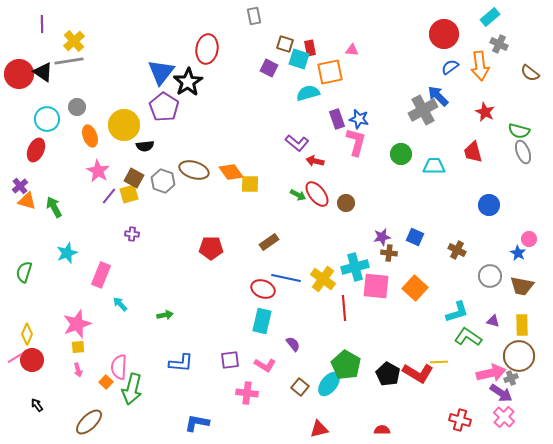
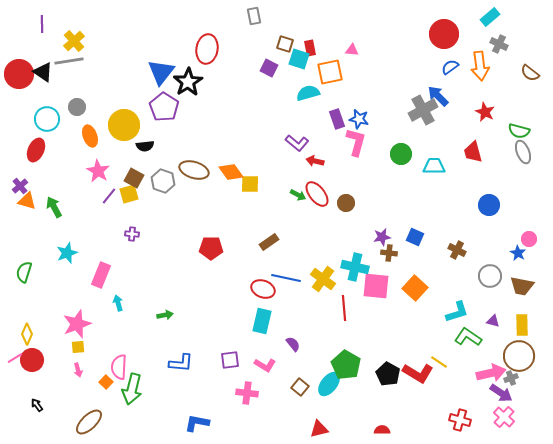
cyan cross at (355, 267): rotated 28 degrees clockwise
cyan arrow at (120, 304): moved 2 px left, 1 px up; rotated 28 degrees clockwise
yellow line at (439, 362): rotated 36 degrees clockwise
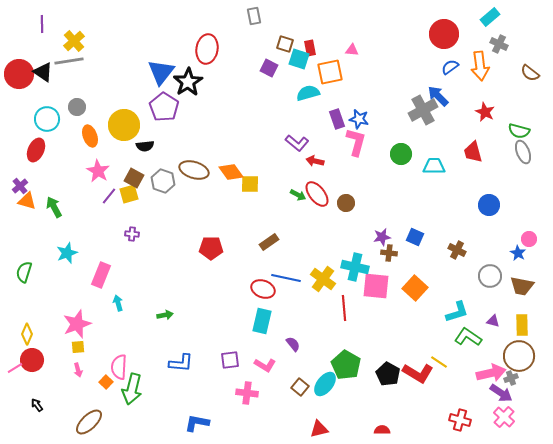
pink line at (15, 358): moved 10 px down
cyan ellipse at (329, 384): moved 4 px left
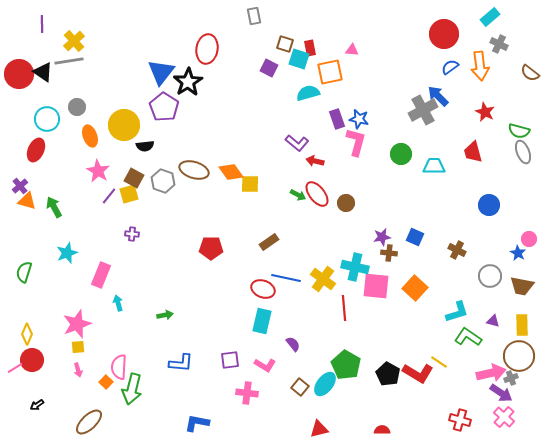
black arrow at (37, 405): rotated 88 degrees counterclockwise
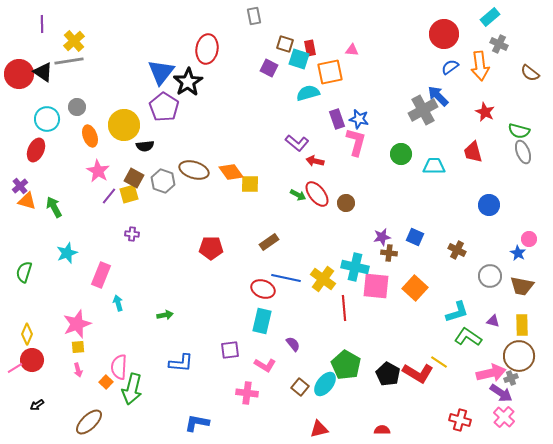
purple square at (230, 360): moved 10 px up
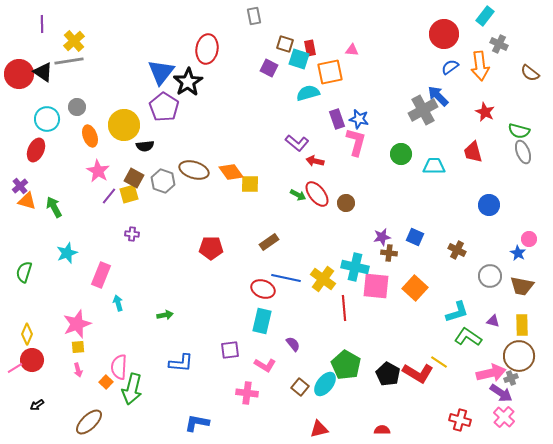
cyan rectangle at (490, 17): moved 5 px left, 1 px up; rotated 12 degrees counterclockwise
